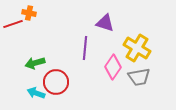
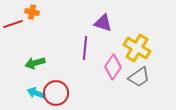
orange cross: moved 3 px right, 1 px up
purple triangle: moved 2 px left
gray trapezoid: rotated 25 degrees counterclockwise
red circle: moved 11 px down
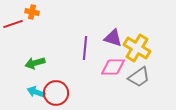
purple triangle: moved 10 px right, 15 px down
pink diamond: rotated 55 degrees clockwise
cyan arrow: moved 1 px up
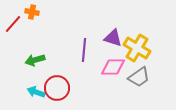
red line: rotated 30 degrees counterclockwise
purple line: moved 1 px left, 2 px down
green arrow: moved 3 px up
red circle: moved 1 px right, 5 px up
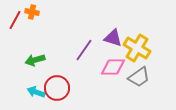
red line: moved 2 px right, 4 px up; rotated 12 degrees counterclockwise
purple line: rotated 30 degrees clockwise
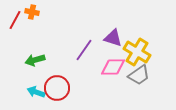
yellow cross: moved 4 px down
gray trapezoid: moved 2 px up
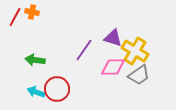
red line: moved 3 px up
yellow cross: moved 2 px left, 1 px up
green arrow: rotated 24 degrees clockwise
red circle: moved 1 px down
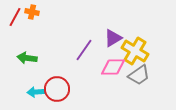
purple triangle: rotated 48 degrees counterclockwise
green arrow: moved 8 px left, 2 px up
cyan arrow: rotated 24 degrees counterclockwise
